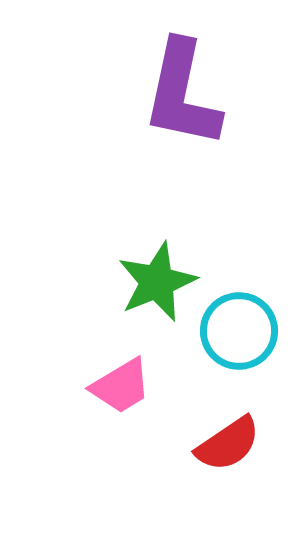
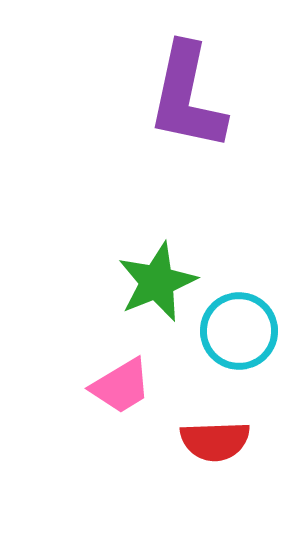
purple L-shape: moved 5 px right, 3 px down
red semicircle: moved 13 px left, 3 px up; rotated 32 degrees clockwise
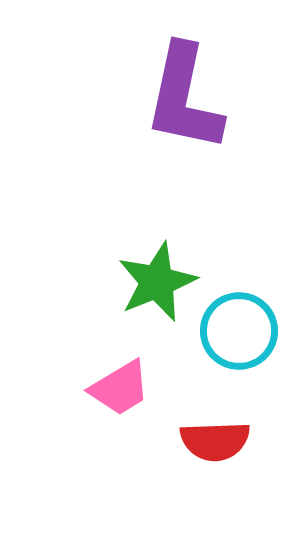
purple L-shape: moved 3 px left, 1 px down
pink trapezoid: moved 1 px left, 2 px down
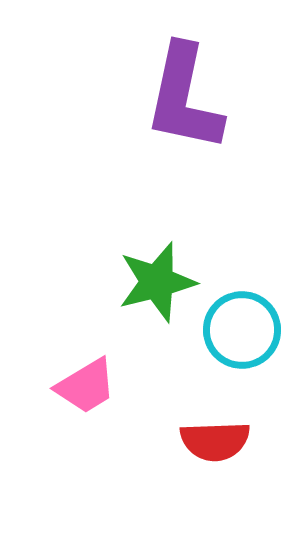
green star: rotated 8 degrees clockwise
cyan circle: moved 3 px right, 1 px up
pink trapezoid: moved 34 px left, 2 px up
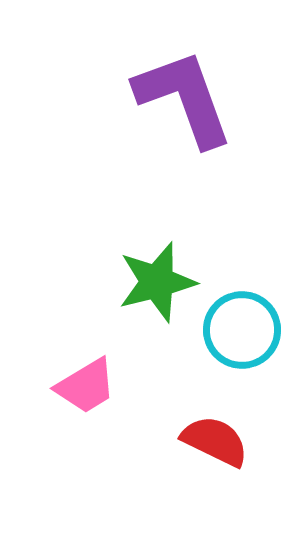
purple L-shape: rotated 148 degrees clockwise
red semicircle: rotated 152 degrees counterclockwise
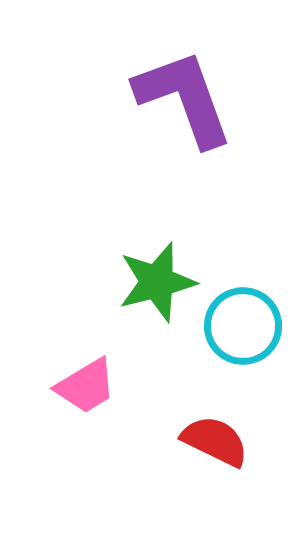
cyan circle: moved 1 px right, 4 px up
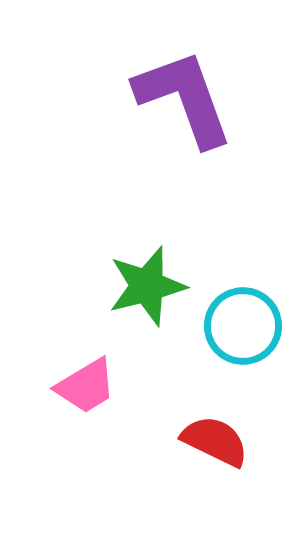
green star: moved 10 px left, 4 px down
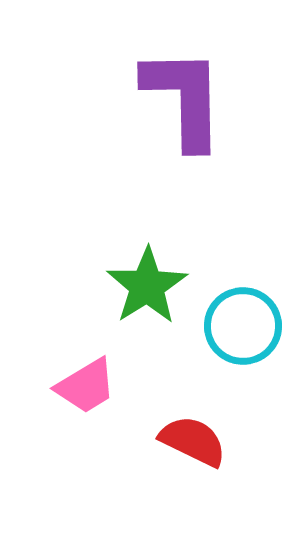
purple L-shape: rotated 19 degrees clockwise
green star: rotated 18 degrees counterclockwise
red semicircle: moved 22 px left
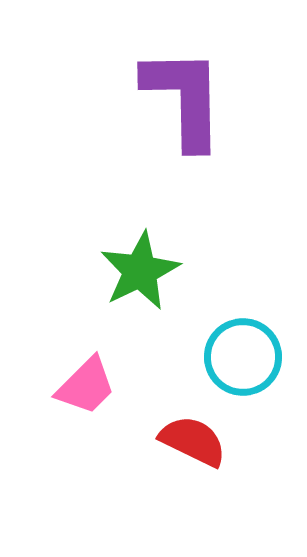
green star: moved 7 px left, 15 px up; rotated 6 degrees clockwise
cyan circle: moved 31 px down
pink trapezoid: rotated 14 degrees counterclockwise
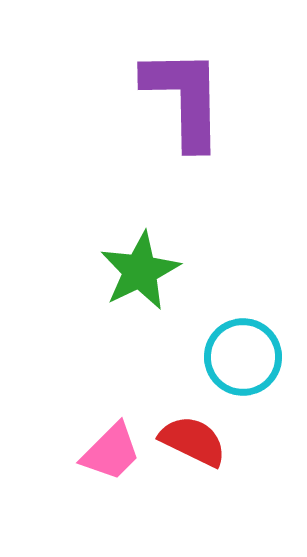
pink trapezoid: moved 25 px right, 66 px down
